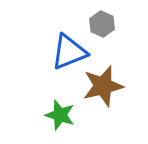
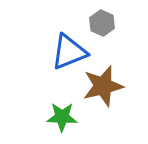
gray hexagon: moved 1 px up
green star: moved 2 px right, 2 px down; rotated 16 degrees counterclockwise
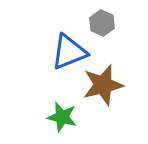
brown star: moved 1 px up
green star: rotated 12 degrees clockwise
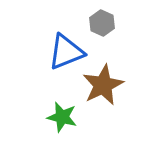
blue triangle: moved 3 px left
brown star: rotated 12 degrees counterclockwise
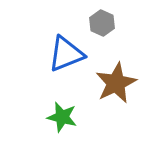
blue triangle: moved 2 px down
brown star: moved 13 px right, 2 px up
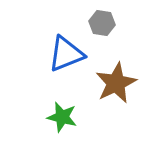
gray hexagon: rotated 15 degrees counterclockwise
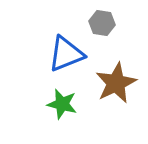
green star: moved 13 px up
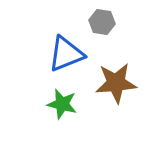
gray hexagon: moved 1 px up
brown star: rotated 21 degrees clockwise
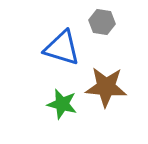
blue triangle: moved 4 px left, 6 px up; rotated 39 degrees clockwise
brown star: moved 10 px left, 4 px down; rotated 9 degrees clockwise
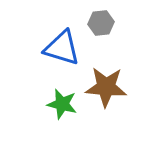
gray hexagon: moved 1 px left, 1 px down; rotated 15 degrees counterclockwise
